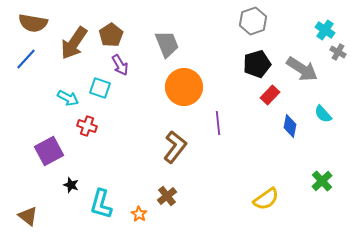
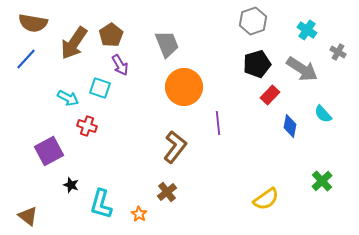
cyan cross: moved 18 px left
brown cross: moved 4 px up
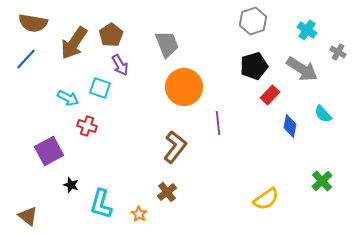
black pentagon: moved 3 px left, 2 px down
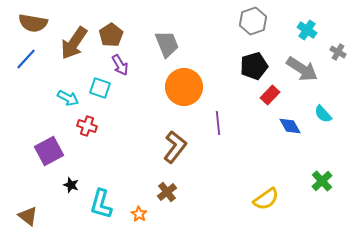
blue diamond: rotated 40 degrees counterclockwise
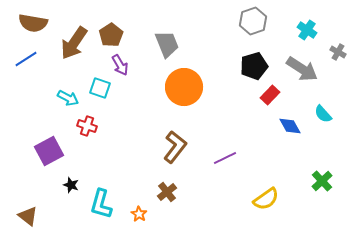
blue line: rotated 15 degrees clockwise
purple line: moved 7 px right, 35 px down; rotated 70 degrees clockwise
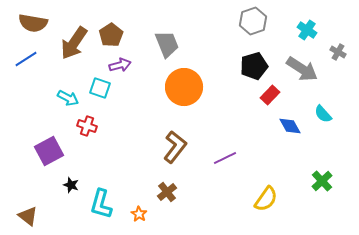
purple arrow: rotated 75 degrees counterclockwise
yellow semicircle: rotated 20 degrees counterclockwise
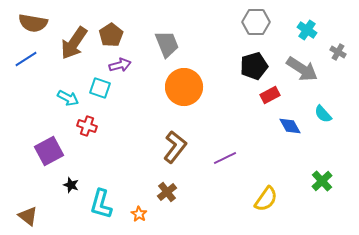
gray hexagon: moved 3 px right, 1 px down; rotated 20 degrees clockwise
red rectangle: rotated 18 degrees clockwise
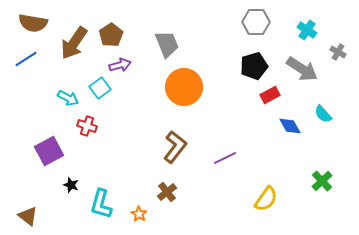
cyan square: rotated 35 degrees clockwise
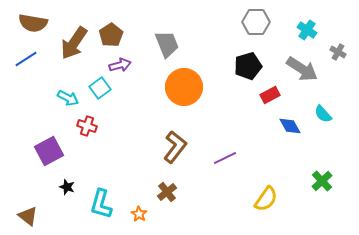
black pentagon: moved 6 px left
black star: moved 4 px left, 2 px down
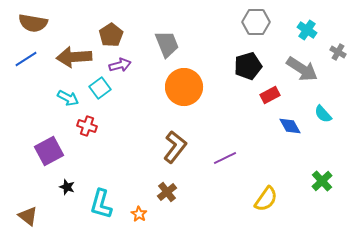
brown arrow: moved 14 px down; rotated 52 degrees clockwise
